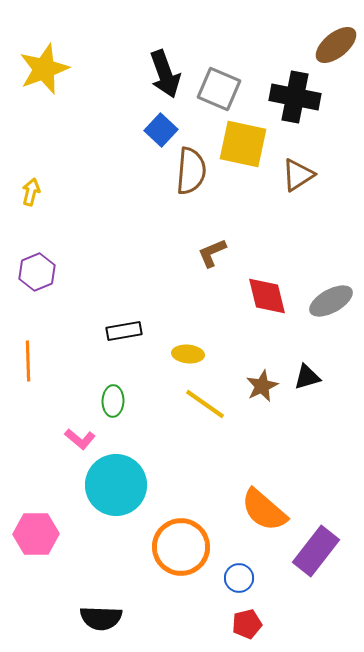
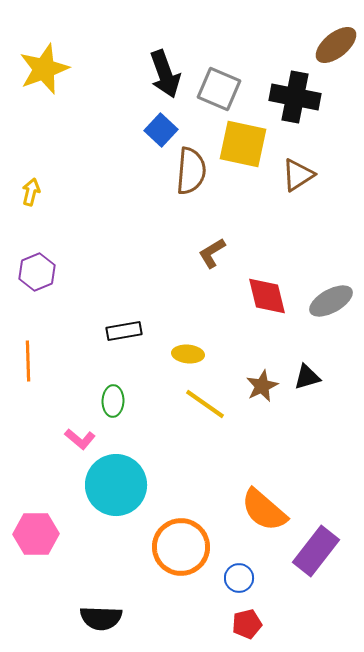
brown L-shape: rotated 8 degrees counterclockwise
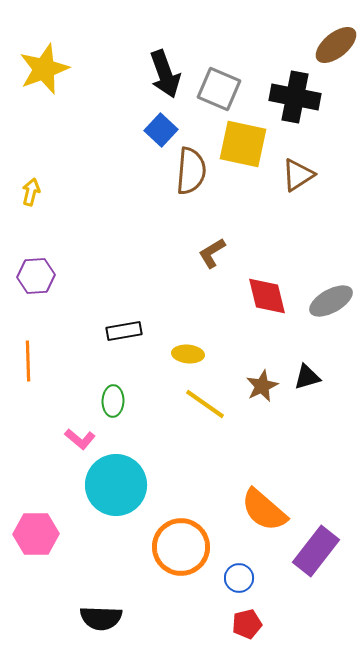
purple hexagon: moved 1 px left, 4 px down; rotated 18 degrees clockwise
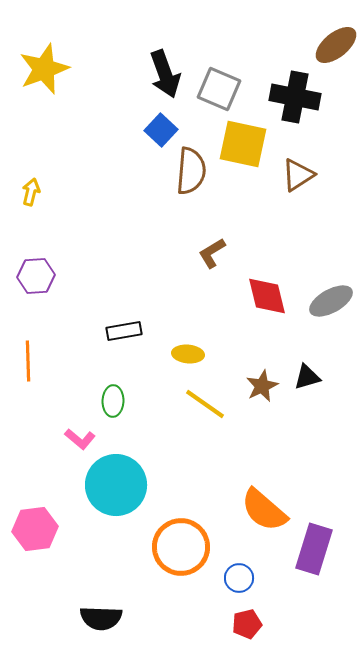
pink hexagon: moved 1 px left, 5 px up; rotated 6 degrees counterclockwise
purple rectangle: moved 2 px left, 2 px up; rotated 21 degrees counterclockwise
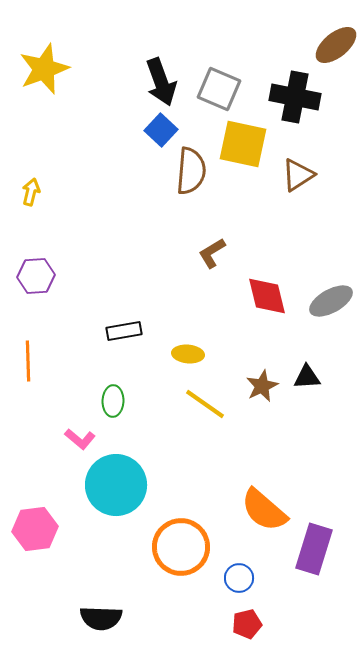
black arrow: moved 4 px left, 8 px down
black triangle: rotated 12 degrees clockwise
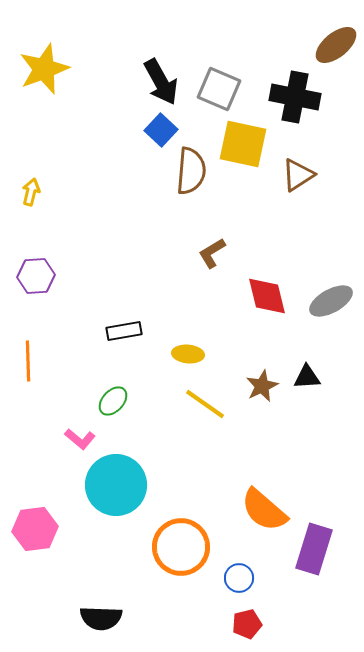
black arrow: rotated 9 degrees counterclockwise
green ellipse: rotated 40 degrees clockwise
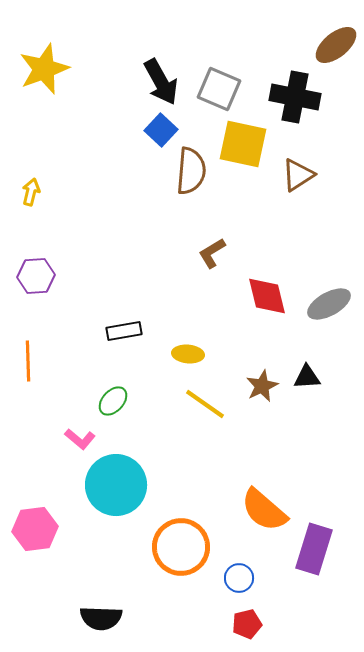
gray ellipse: moved 2 px left, 3 px down
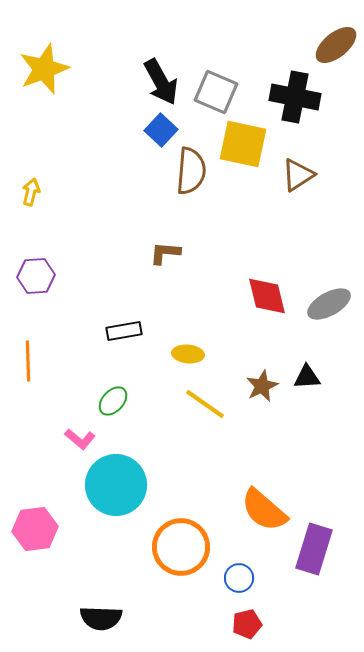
gray square: moved 3 px left, 3 px down
brown L-shape: moved 47 px left; rotated 36 degrees clockwise
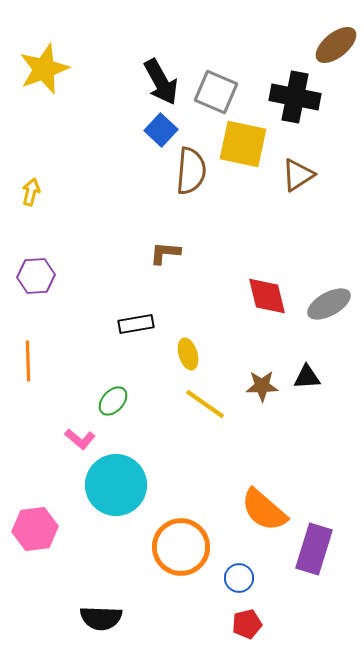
black rectangle: moved 12 px right, 7 px up
yellow ellipse: rotated 68 degrees clockwise
brown star: rotated 24 degrees clockwise
